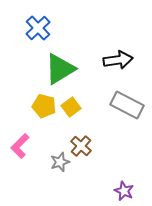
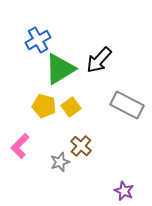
blue cross: moved 12 px down; rotated 15 degrees clockwise
black arrow: moved 19 px left; rotated 140 degrees clockwise
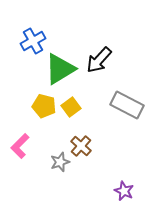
blue cross: moved 5 px left, 1 px down
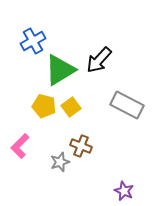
green triangle: moved 1 px down
brown cross: rotated 20 degrees counterclockwise
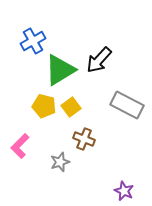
brown cross: moved 3 px right, 7 px up
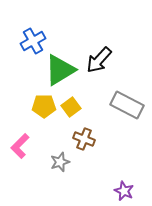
yellow pentagon: rotated 15 degrees counterclockwise
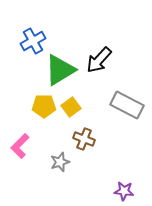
purple star: rotated 18 degrees counterclockwise
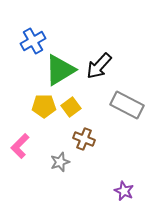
black arrow: moved 6 px down
purple star: rotated 18 degrees clockwise
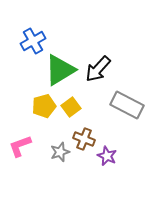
black arrow: moved 1 px left, 3 px down
yellow pentagon: rotated 15 degrees counterclockwise
pink L-shape: rotated 25 degrees clockwise
gray star: moved 10 px up
purple star: moved 17 px left, 35 px up
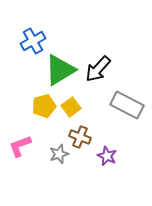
brown cross: moved 4 px left, 2 px up
gray star: moved 1 px left, 2 px down
